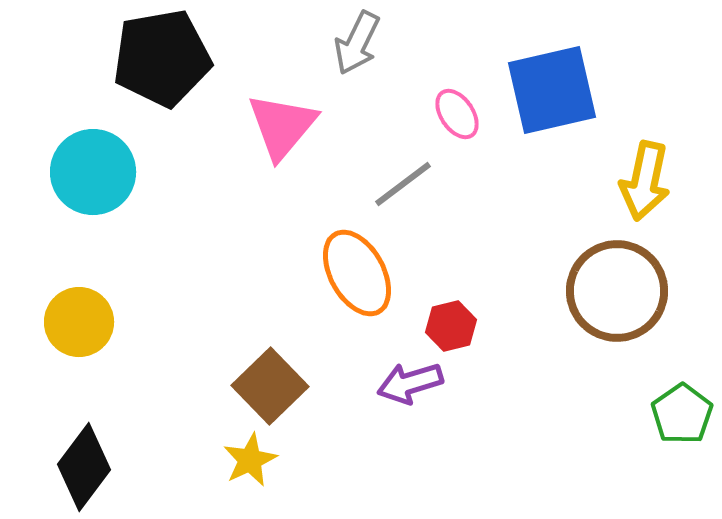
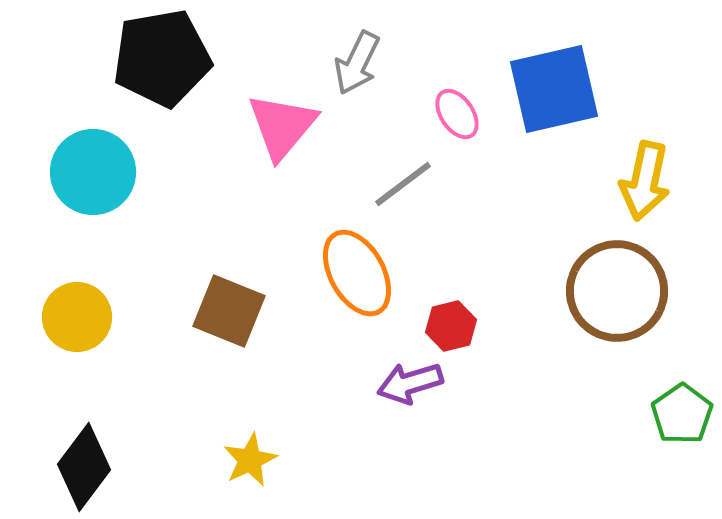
gray arrow: moved 20 px down
blue square: moved 2 px right, 1 px up
yellow circle: moved 2 px left, 5 px up
brown square: moved 41 px left, 75 px up; rotated 24 degrees counterclockwise
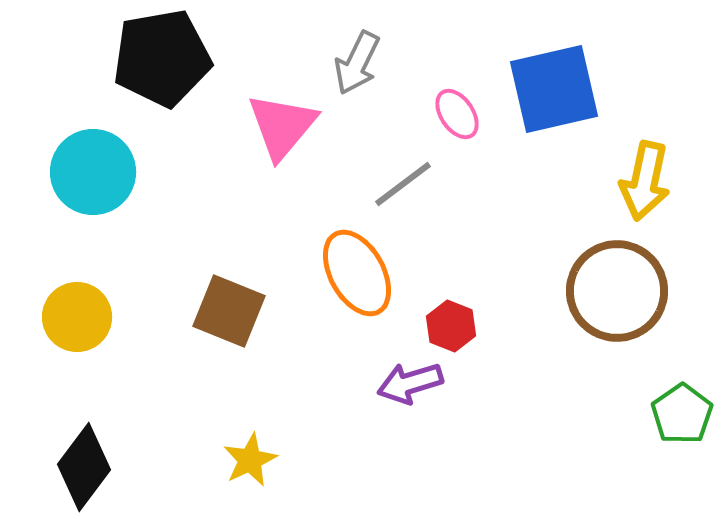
red hexagon: rotated 24 degrees counterclockwise
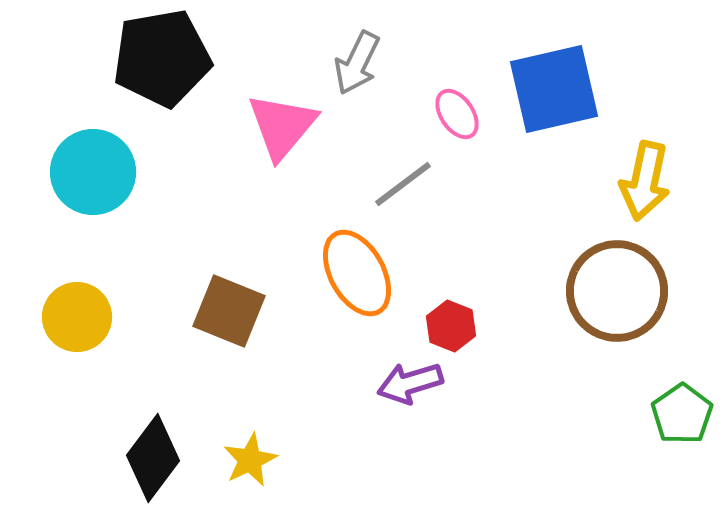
black diamond: moved 69 px right, 9 px up
